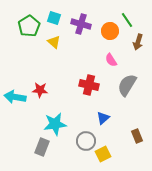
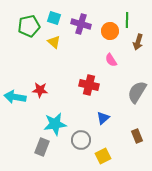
green line: rotated 35 degrees clockwise
green pentagon: rotated 20 degrees clockwise
gray semicircle: moved 10 px right, 7 px down
gray circle: moved 5 px left, 1 px up
yellow square: moved 2 px down
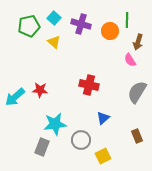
cyan square: rotated 24 degrees clockwise
pink semicircle: moved 19 px right
cyan arrow: rotated 50 degrees counterclockwise
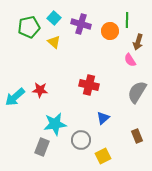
green pentagon: moved 1 px down
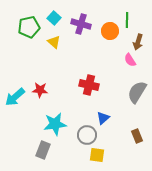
gray circle: moved 6 px right, 5 px up
gray rectangle: moved 1 px right, 3 px down
yellow square: moved 6 px left, 1 px up; rotated 35 degrees clockwise
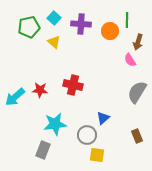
purple cross: rotated 12 degrees counterclockwise
red cross: moved 16 px left
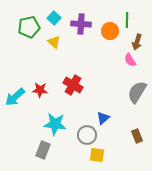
brown arrow: moved 1 px left
red cross: rotated 18 degrees clockwise
cyan star: rotated 15 degrees clockwise
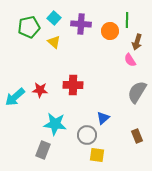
red cross: rotated 30 degrees counterclockwise
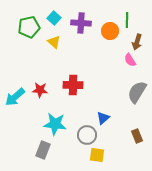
purple cross: moved 1 px up
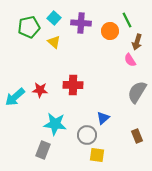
green line: rotated 28 degrees counterclockwise
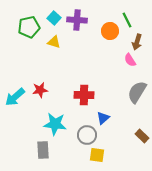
purple cross: moved 4 px left, 3 px up
yellow triangle: rotated 24 degrees counterclockwise
red cross: moved 11 px right, 10 px down
red star: rotated 14 degrees counterclockwise
brown rectangle: moved 5 px right; rotated 24 degrees counterclockwise
gray rectangle: rotated 24 degrees counterclockwise
